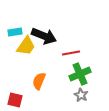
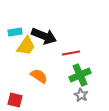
green cross: moved 1 px down
orange semicircle: moved 5 px up; rotated 102 degrees clockwise
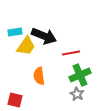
orange semicircle: rotated 132 degrees counterclockwise
gray star: moved 4 px left, 1 px up
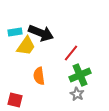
black arrow: moved 3 px left, 3 px up
red line: rotated 42 degrees counterclockwise
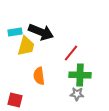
black arrow: moved 1 px up
yellow trapezoid: rotated 20 degrees counterclockwise
green cross: rotated 25 degrees clockwise
gray star: rotated 24 degrees counterclockwise
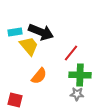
yellow trapezoid: moved 3 px right; rotated 55 degrees counterclockwise
orange semicircle: rotated 132 degrees counterclockwise
